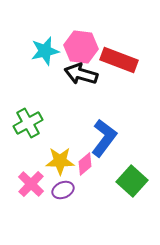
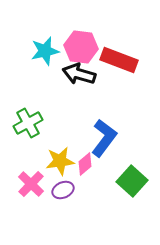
black arrow: moved 2 px left
yellow star: rotated 8 degrees counterclockwise
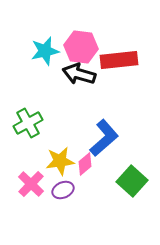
red rectangle: rotated 27 degrees counterclockwise
blue L-shape: rotated 12 degrees clockwise
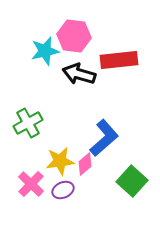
pink hexagon: moved 7 px left, 11 px up
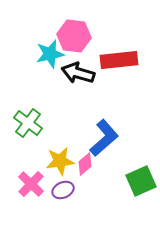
cyan star: moved 5 px right, 3 px down
black arrow: moved 1 px left, 1 px up
green cross: rotated 24 degrees counterclockwise
green square: moved 9 px right; rotated 24 degrees clockwise
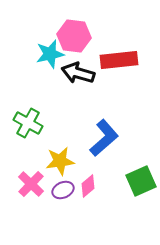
green cross: rotated 8 degrees counterclockwise
pink diamond: moved 3 px right, 22 px down
